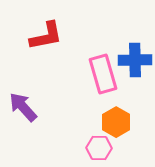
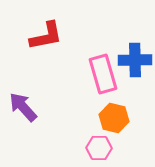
orange hexagon: moved 2 px left, 4 px up; rotated 16 degrees counterclockwise
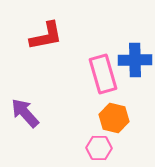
purple arrow: moved 2 px right, 6 px down
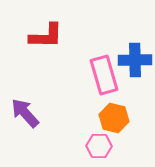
red L-shape: rotated 12 degrees clockwise
pink rectangle: moved 1 px right, 1 px down
pink hexagon: moved 2 px up
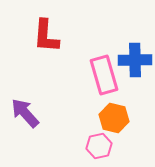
red L-shape: rotated 93 degrees clockwise
pink hexagon: rotated 15 degrees counterclockwise
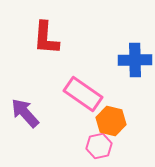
red L-shape: moved 2 px down
pink rectangle: moved 21 px left, 19 px down; rotated 39 degrees counterclockwise
orange hexagon: moved 3 px left, 3 px down
